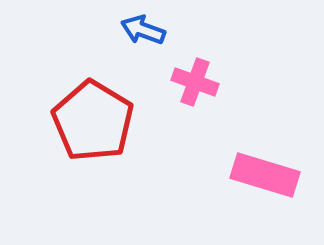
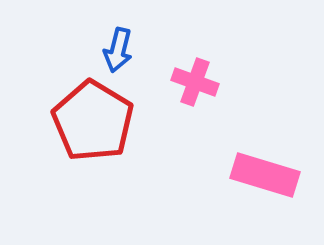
blue arrow: moved 25 px left, 20 px down; rotated 96 degrees counterclockwise
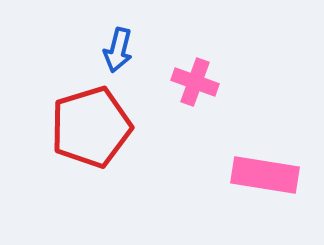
red pentagon: moved 2 px left, 6 px down; rotated 24 degrees clockwise
pink rectangle: rotated 8 degrees counterclockwise
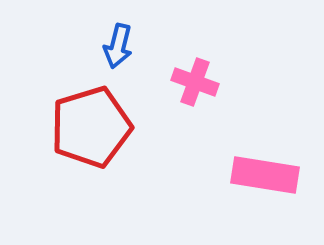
blue arrow: moved 4 px up
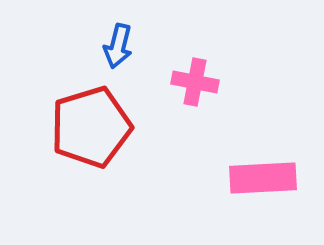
pink cross: rotated 9 degrees counterclockwise
pink rectangle: moved 2 px left, 3 px down; rotated 12 degrees counterclockwise
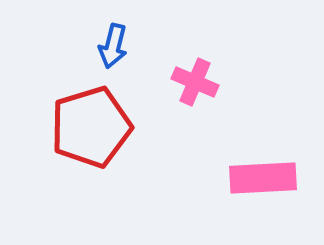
blue arrow: moved 5 px left
pink cross: rotated 12 degrees clockwise
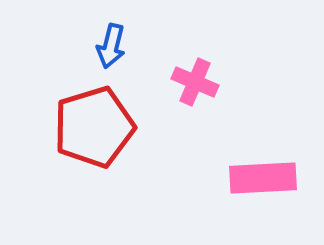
blue arrow: moved 2 px left
red pentagon: moved 3 px right
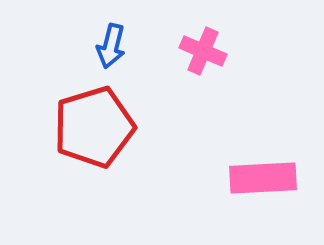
pink cross: moved 8 px right, 31 px up
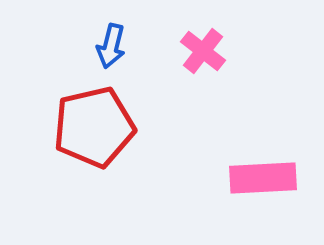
pink cross: rotated 15 degrees clockwise
red pentagon: rotated 4 degrees clockwise
